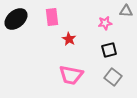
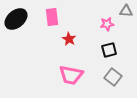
pink star: moved 2 px right, 1 px down
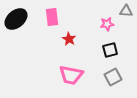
black square: moved 1 px right
gray square: rotated 24 degrees clockwise
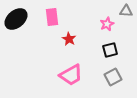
pink star: rotated 16 degrees counterclockwise
pink trapezoid: rotated 40 degrees counterclockwise
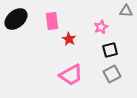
pink rectangle: moved 4 px down
pink star: moved 6 px left, 3 px down
gray square: moved 1 px left, 3 px up
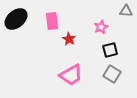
gray square: rotated 30 degrees counterclockwise
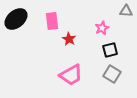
pink star: moved 1 px right, 1 px down
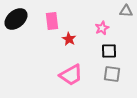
black square: moved 1 px left, 1 px down; rotated 14 degrees clockwise
gray square: rotated 24 degrees counterclockwise
